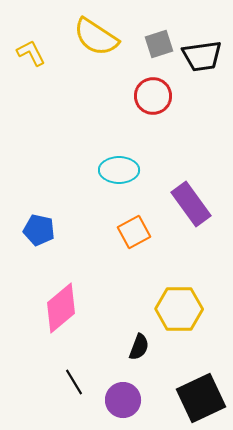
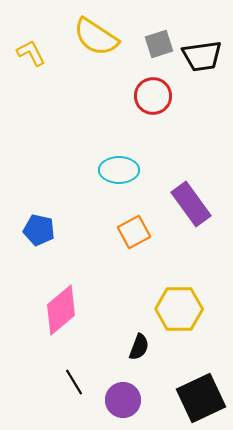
pink diamond: moved 2 px down
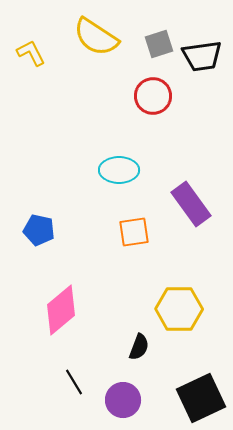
orange square: rotated 20 degrees clockwise
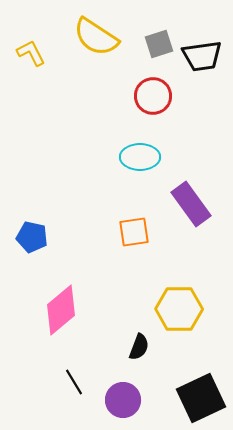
cyan ellipse: moved 21 px right, 13 px up
blue pentagon: moved 7 px left, 7 px down
